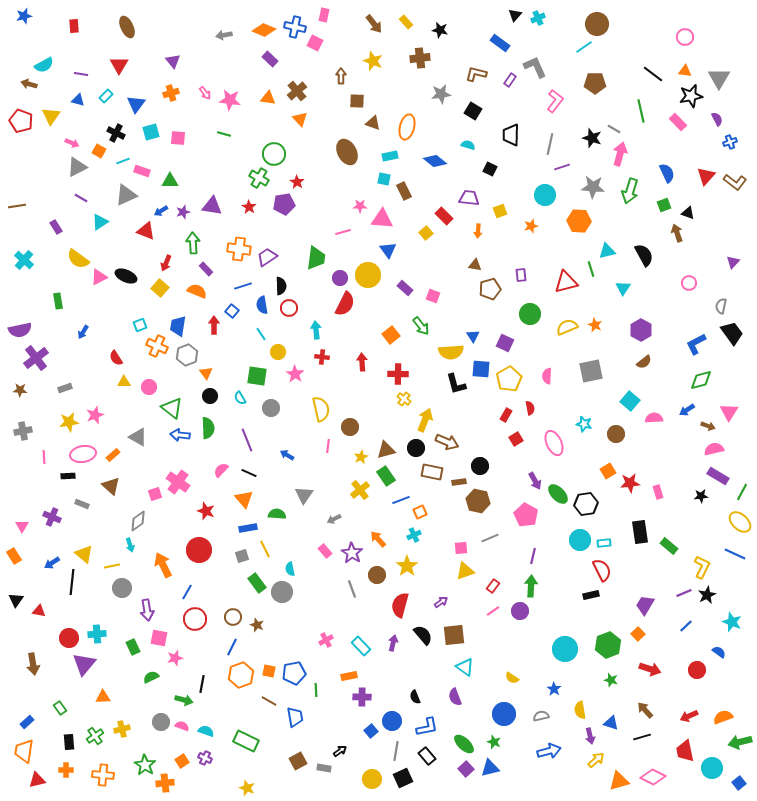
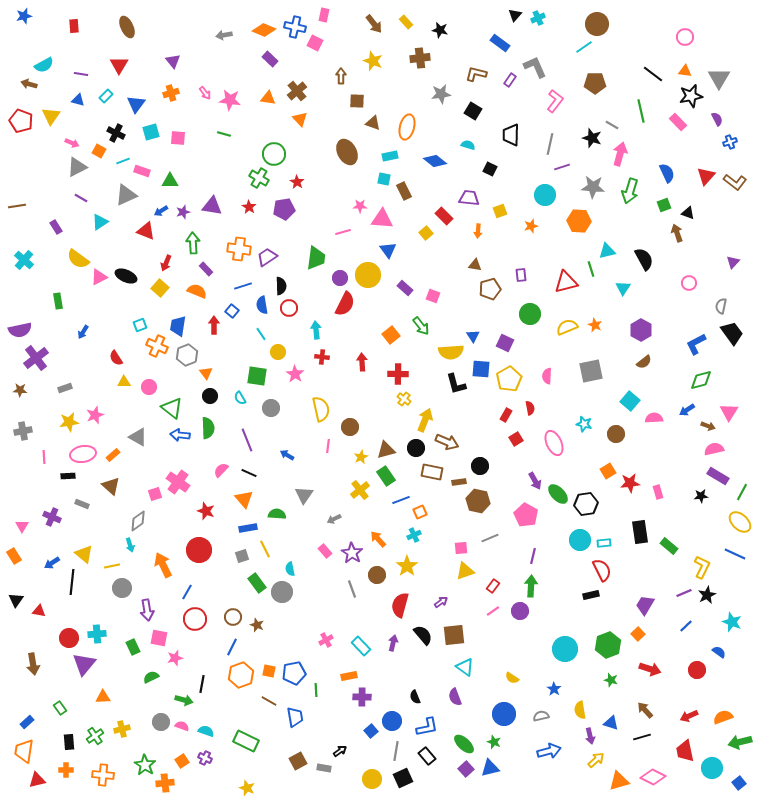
gray line at (614, 129): moved 2 px left, 4 px up
purple pentagon at (284, 204): moved 5 px down
black semicircle at (644, 255): moved 4 px down
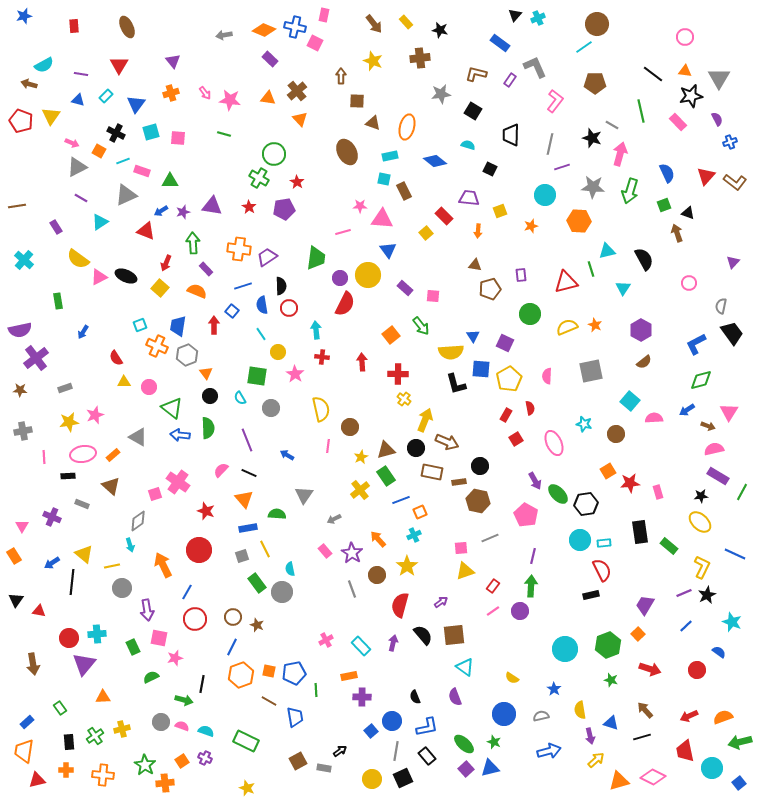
pink square at (433, 296): rotated 16 degrees counterclockwise
yellow ellipse at (740, 522): moved 40 px left
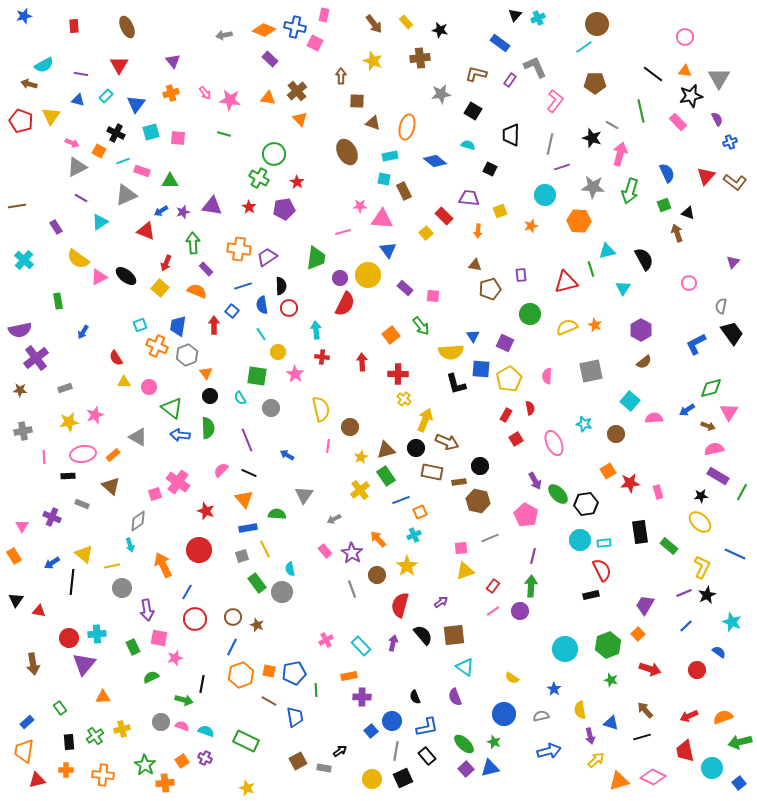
black ellipse at (126, 276): rotated 15 degrees clockwise
green diamond at (701, 380): moved 10 px right, 8 px down
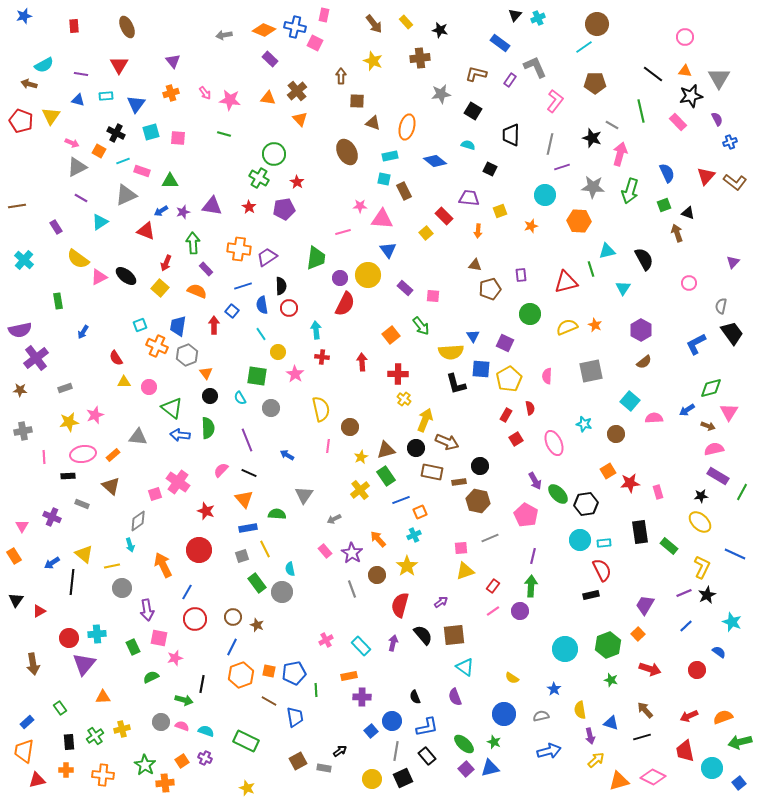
cyan rectangle at (106, 96): rotated 40 degrees clockwise
gray triangle at (138, 437): rotated 24 degrees counterclockwise
red triangle at (39, 611): rotated 40 degrees counterclockwise
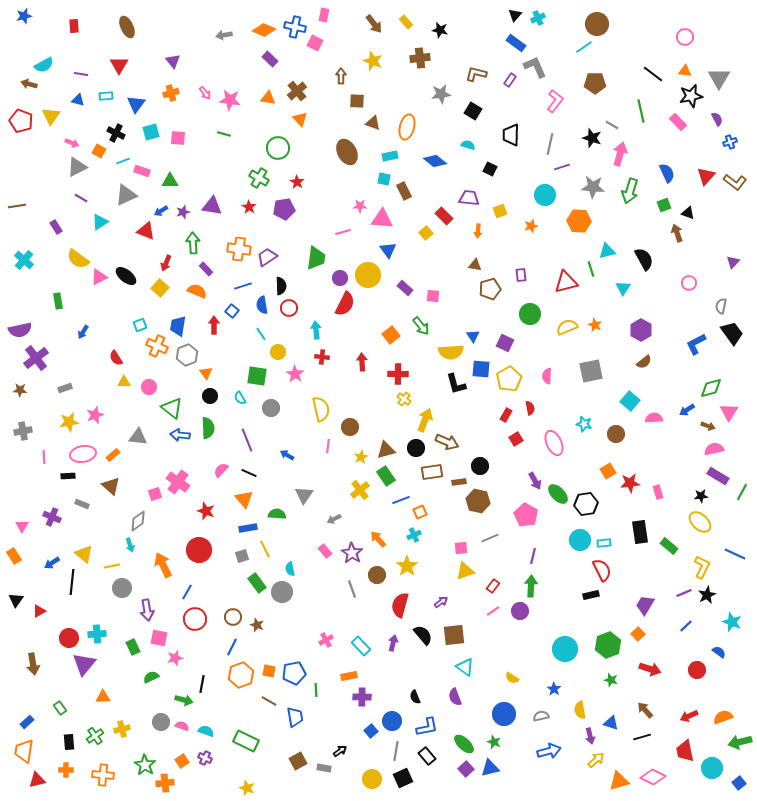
blue rectangle at (500, 43): moved 16 px right
green circle at (274, 154): moved 4 px right, 6 px up
brown rectangle at (432, 472): rotated 20 degrees counterclockwise
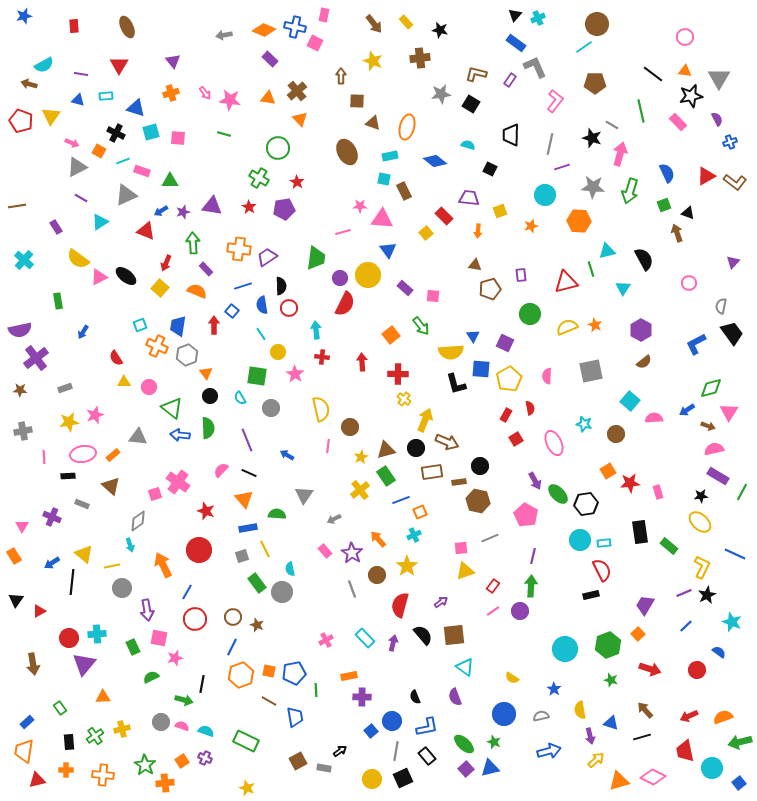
blue triangle at (136, 104): moved 4 px down; rotated 48 degrees counterclockwise
black square at (473, 111): moved 2 px left, 7 px up
red triangle at (706, 176): rotated 18 degrees clockwise
cyan rectangle at (361, 646): moved 4 px right, 8 px up
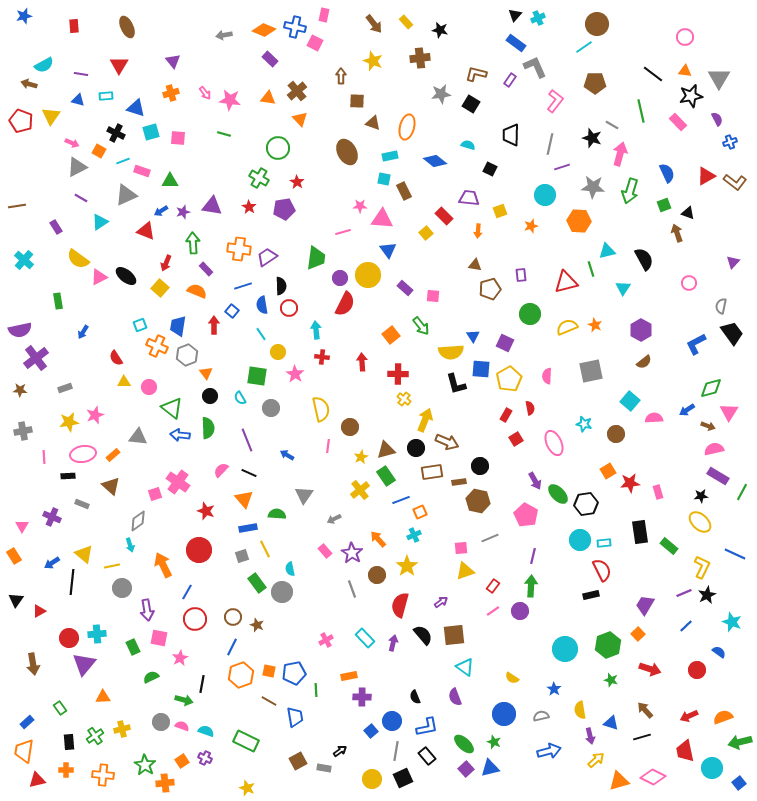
pink star at (175, 658): moved 5 px right; rotated 14 degrees counterclockwise
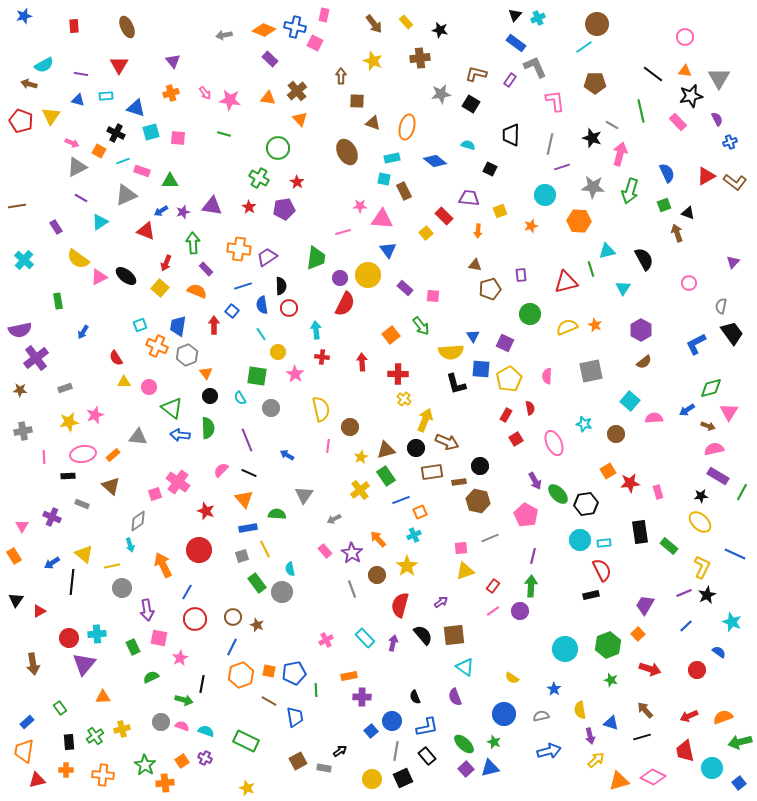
pink L-shape at (555, 101): rotated 45 degrees counterclockwise
cyan rectangle at (390, 156): moved 2 px right, 2 px down
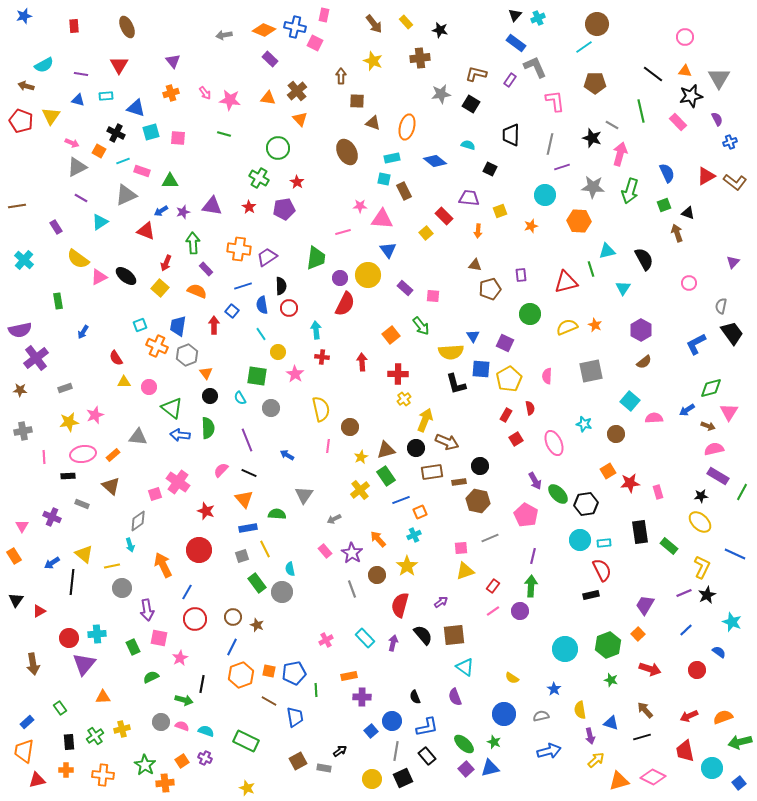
brown arrow at (29, 84): moved 3 px left, 2 px down
yellow cross at (404, 399): rotated 16 degrees clockwise
blue line at (686, 626): moved 4 px down
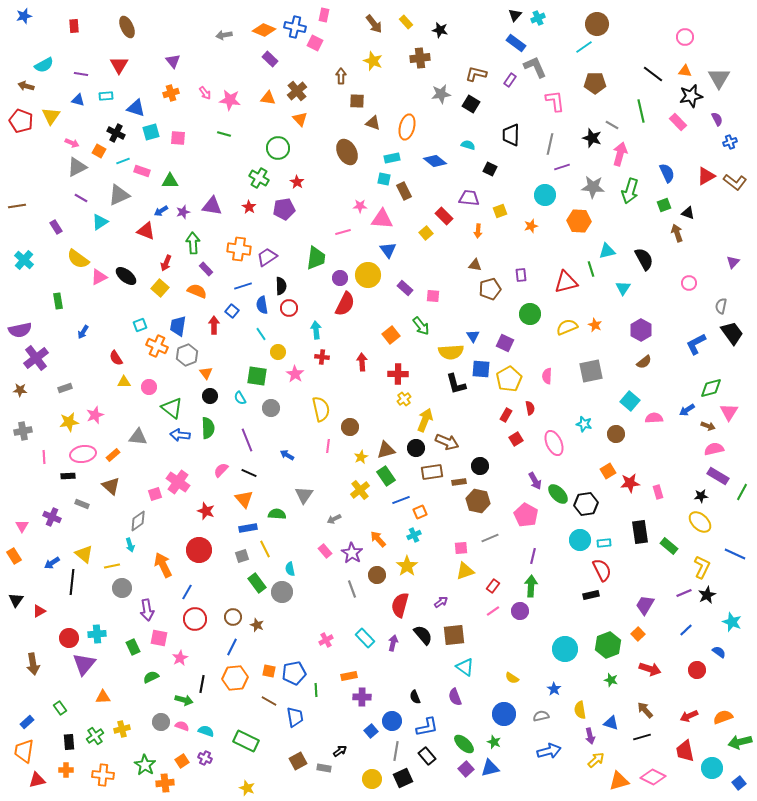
gray triangle at (126, 195): moved 7 px left
orange hexagon at (241, 675): moved 6 px left, 3 px down; rotated 15 degrees clockwise
